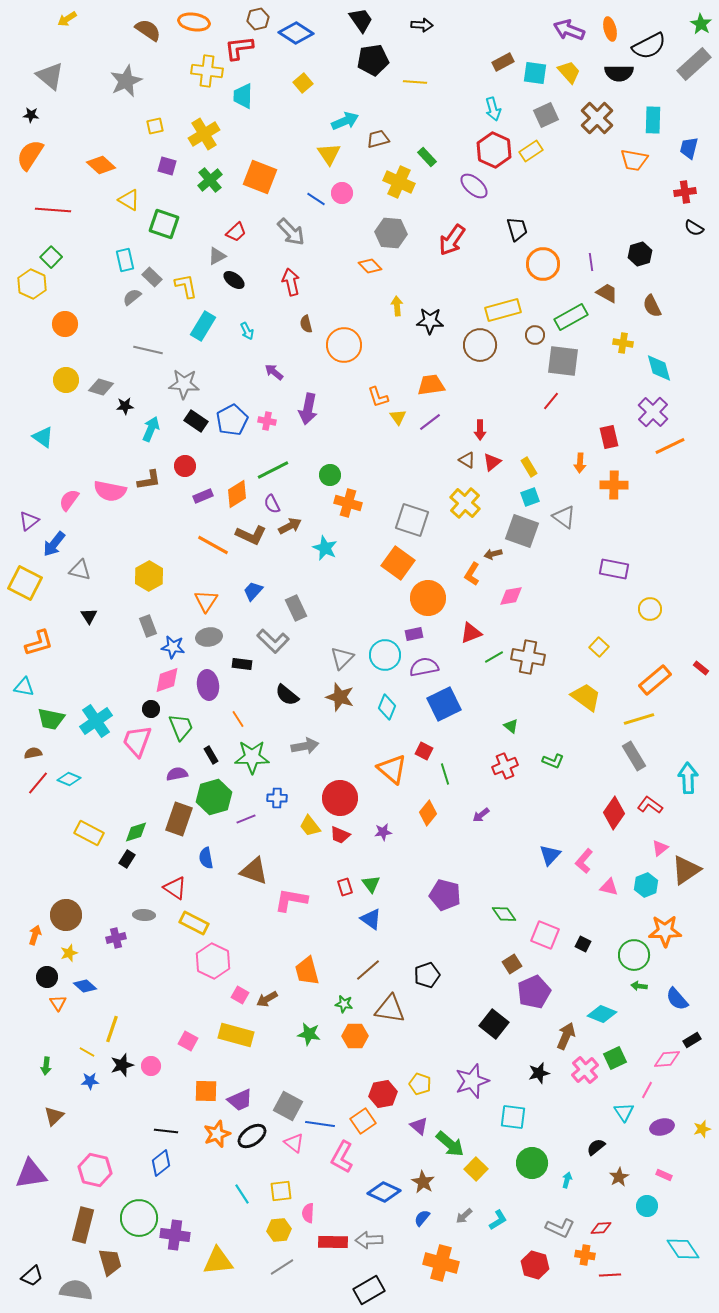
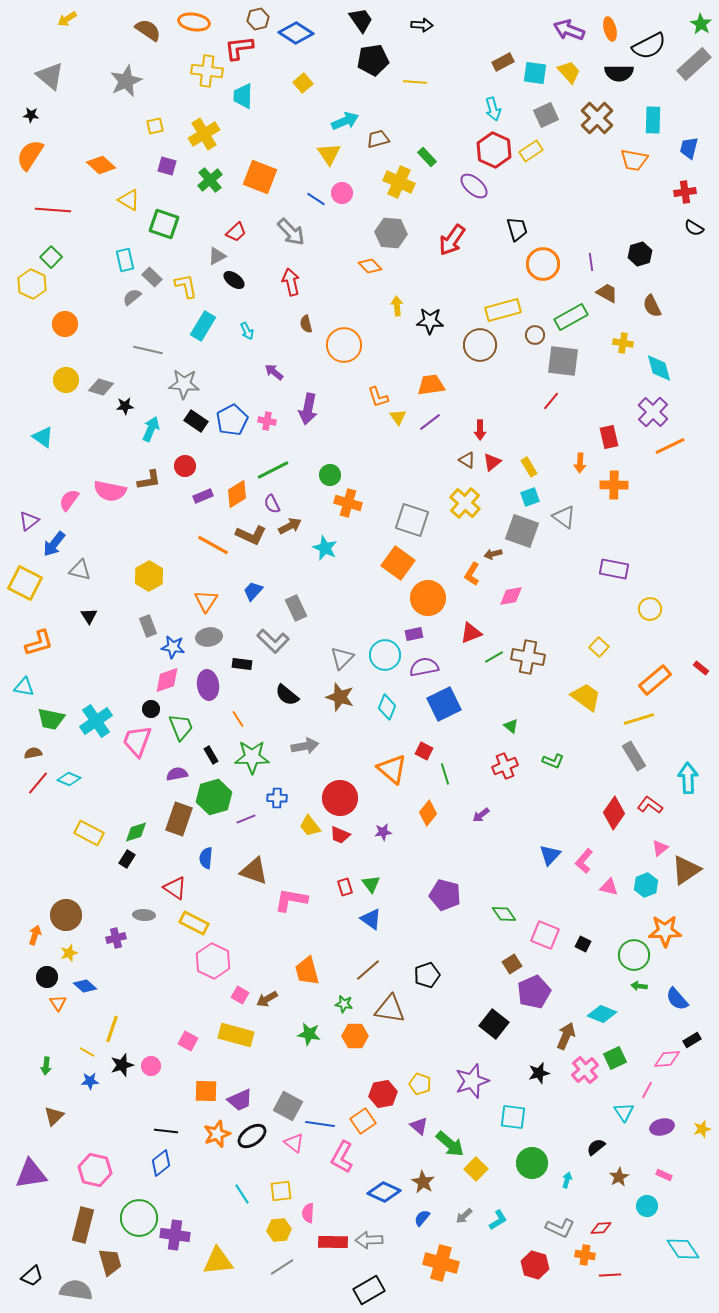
blue semicircle at (206, 858): rotated 15 degrees clockwise
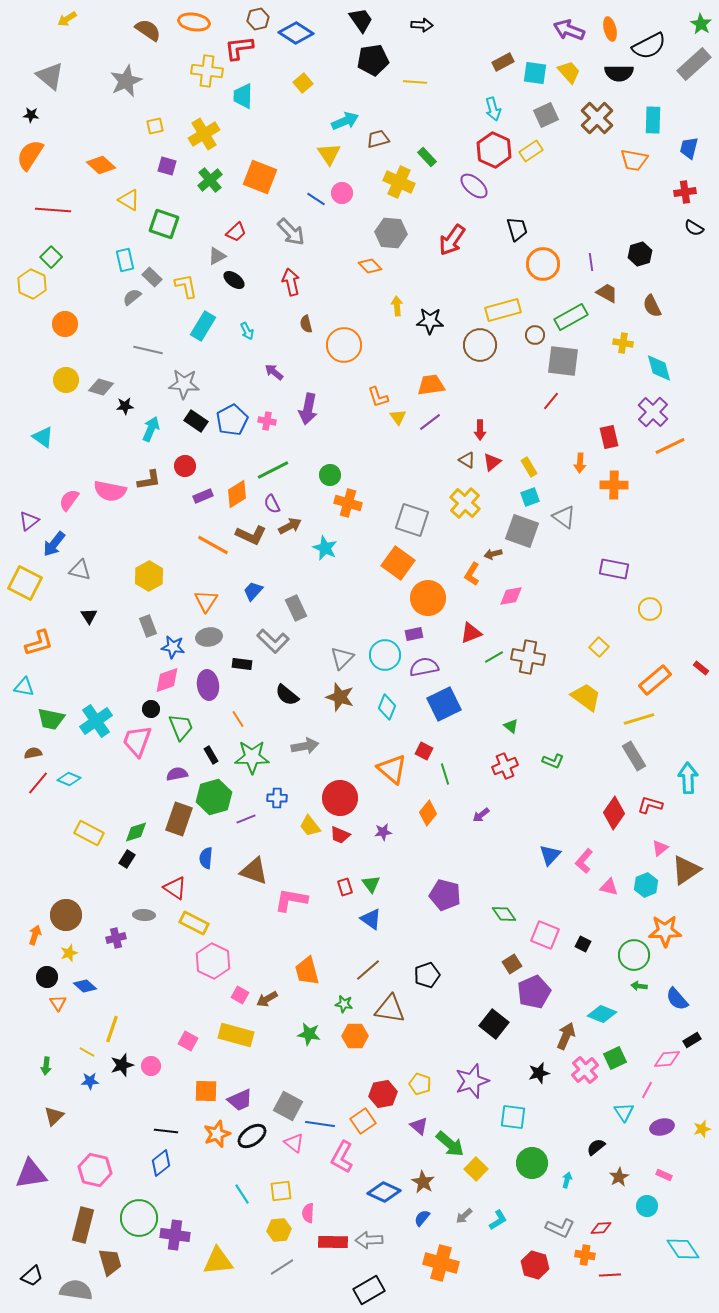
red L-shape at (650, 805): rotated 20 degrees counterclockwise
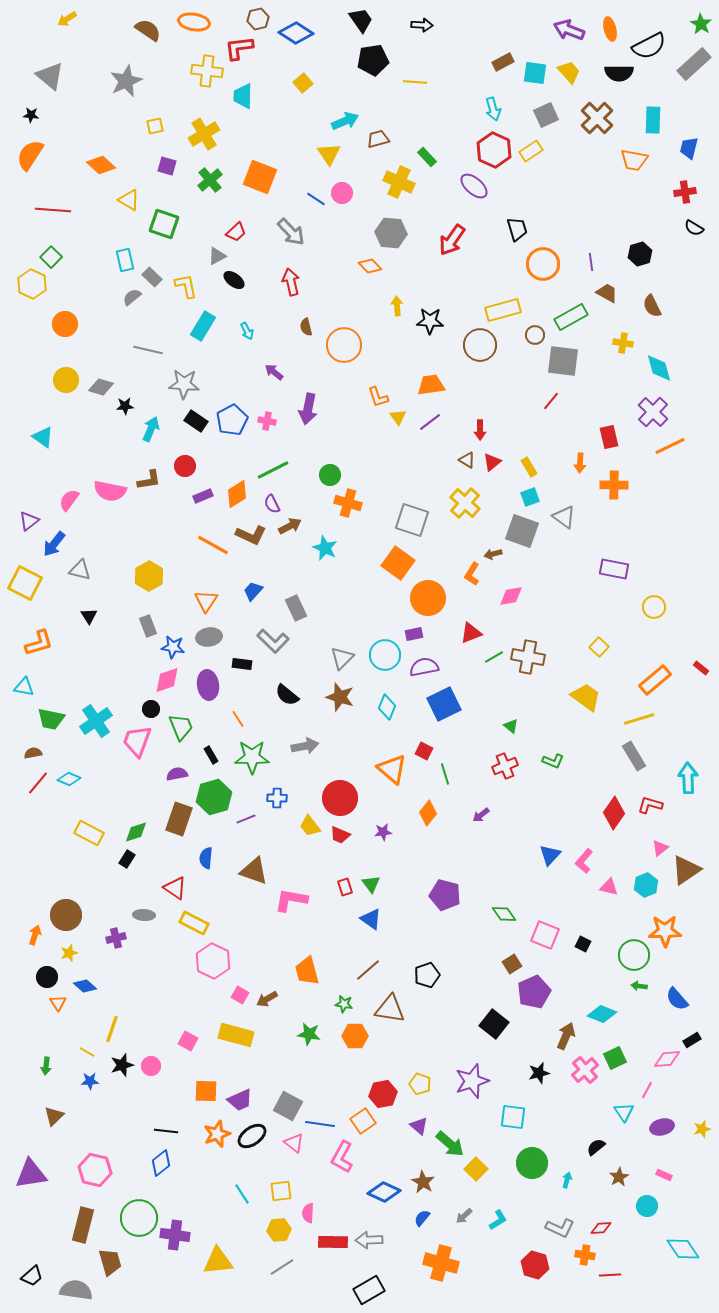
brown semicircle at (306, 324): moved 3 px down
yellow circle at (650, 609): moved 4 px right, 2 px up
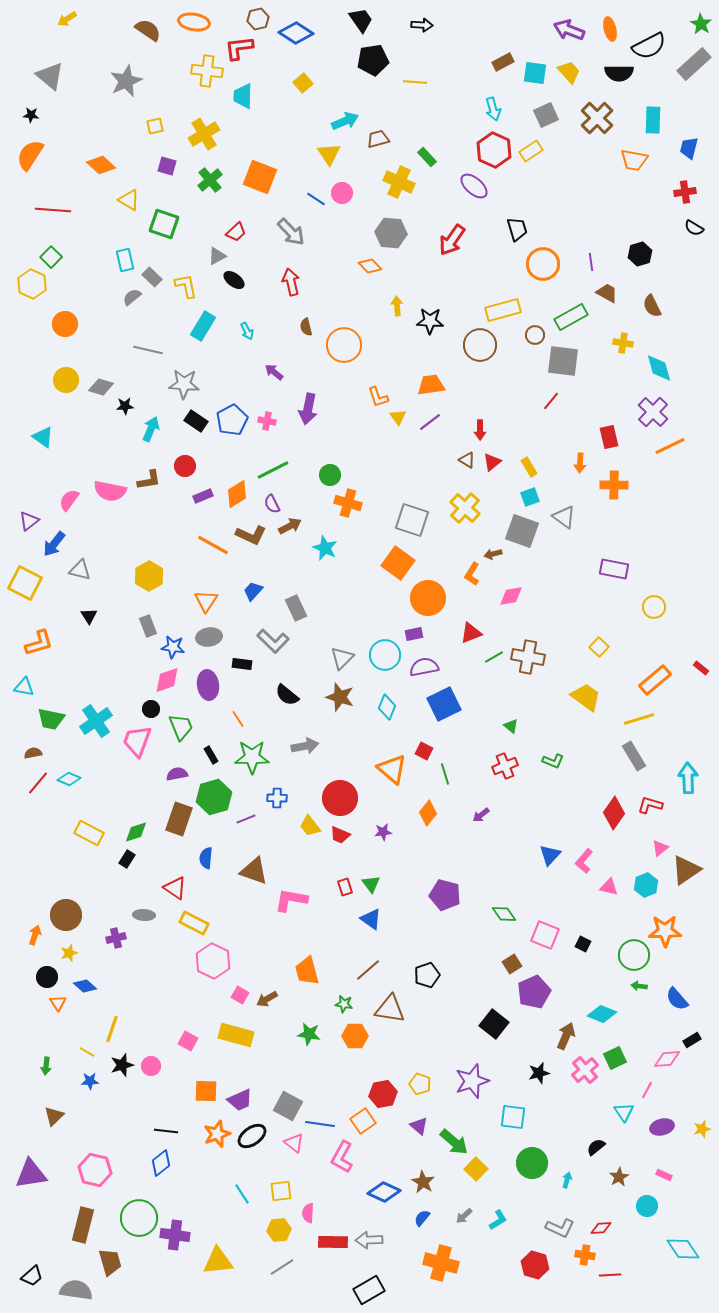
yellow cross at (465, 503): moved 5 px down
green arrow at (450, 1144): moved 4 px right, 2 px up
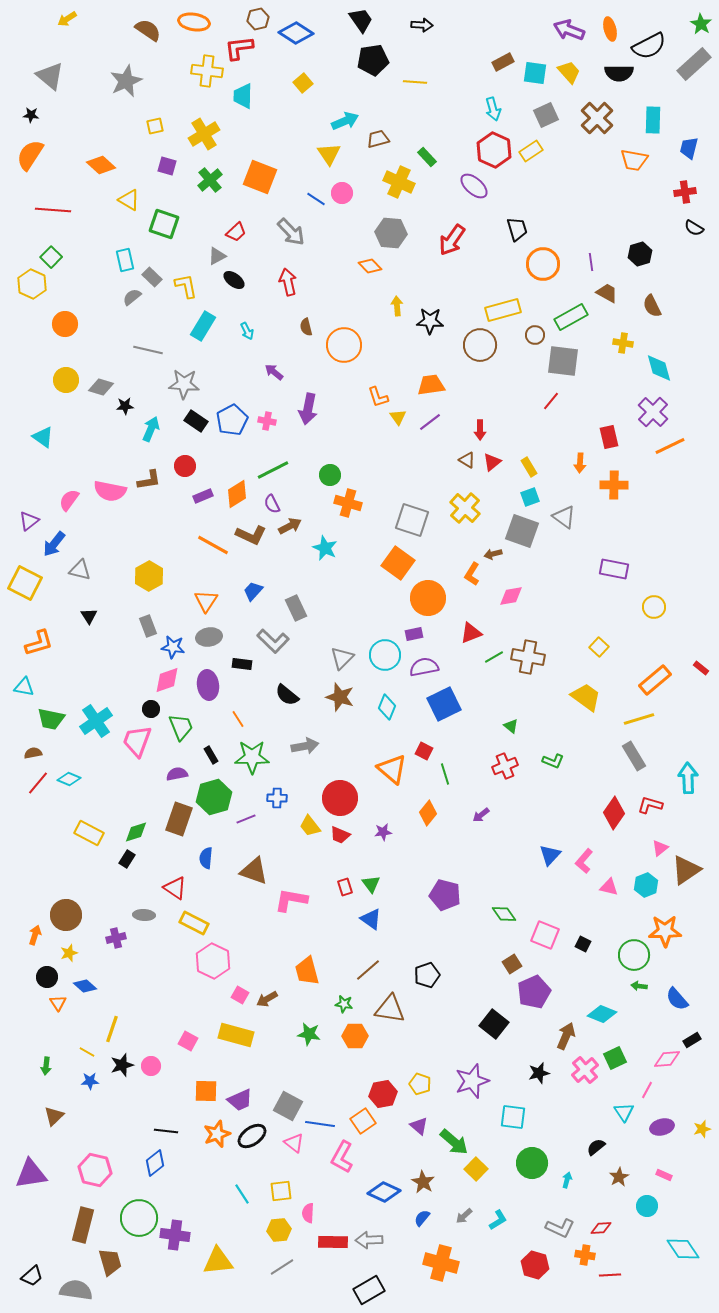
red arrow at (291, 282): moved 3 px left
blue diamond at (161, 1163): moved 6 px left
